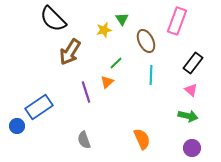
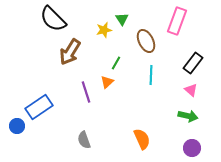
green line: rotated 16 degrees counterclockwise
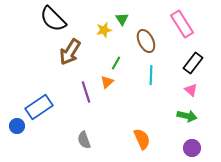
pink rectangle: moved 5 px right, 3 px down; rotated 52 degrees counterclockwise
green arrow: moved 1 px left
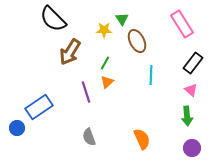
yellow star: rotated 14 degrees clockwise
brown ellipse: moved 9 px left
green line: moved 11 px left
green arrow: rotated 72 degrees clockwise
blue circle: moved 2 px down
gray semicircle: moved 5 px right, 3 px up
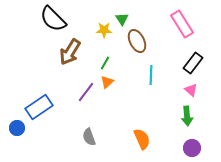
purple line: rotated 55 degrees clockwise
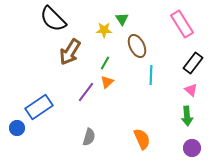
brown ellipse: moved 5 px down
gray semicircle: rotated 144 degrees counterclockwise
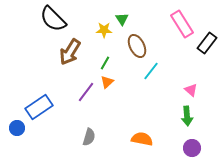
black rectangle: moved 14 px right, 20 px up
cyan line: moved 4 px up; rotated 36 degrees clockwise
orange semicircle: rotated 55 degrees counterclockwise
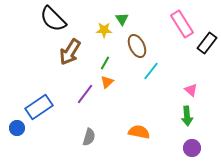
purple line: moved 1 px left, 2 px down
orange semicircle: moved 3 px left, 7 px up
